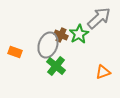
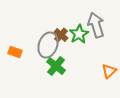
gray arrow: moved 3 px left, 7 px down; rotated 65 degrees counterclockwise
brown cross: rotated 16 degrees clockwise
orange triangle: moved 6 px right, 1 px up; rotated 21 degrees counterclockwise
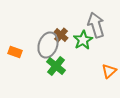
green star: moved 4 px right, 6 px down
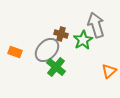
brown cross: moved 1 px up; rotated 24 degrees counterclockwise
gray ellipse: moved 1 px left, 5 px down; rotated 25 degrees clockwise
green cross: moved 1 px down
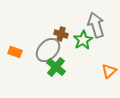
gray ellipse: moved 1 px right
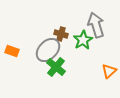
orange rectangle: moved 3 px left, 1 px up
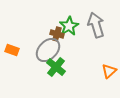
brown cross: moved 4 px left
green star: moved 14 px left, 14 px up
orange rectangle: moved 1 px up
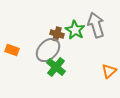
green star: moved 6 px right, 4 px down; rotated 12 degrees counterclockwise
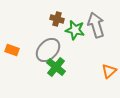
green star: rotated 18 degrees counterclockwise
brown cross: moved 15 px up
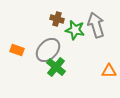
orange rectangle: moved 5 px right
orange triangle: rotated 42 degrees clockwise
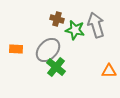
orange rectangle: moved 1 px left, 1 px up; rotated 16 degrees counterclockwise
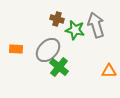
green cross: moved 3 px right
